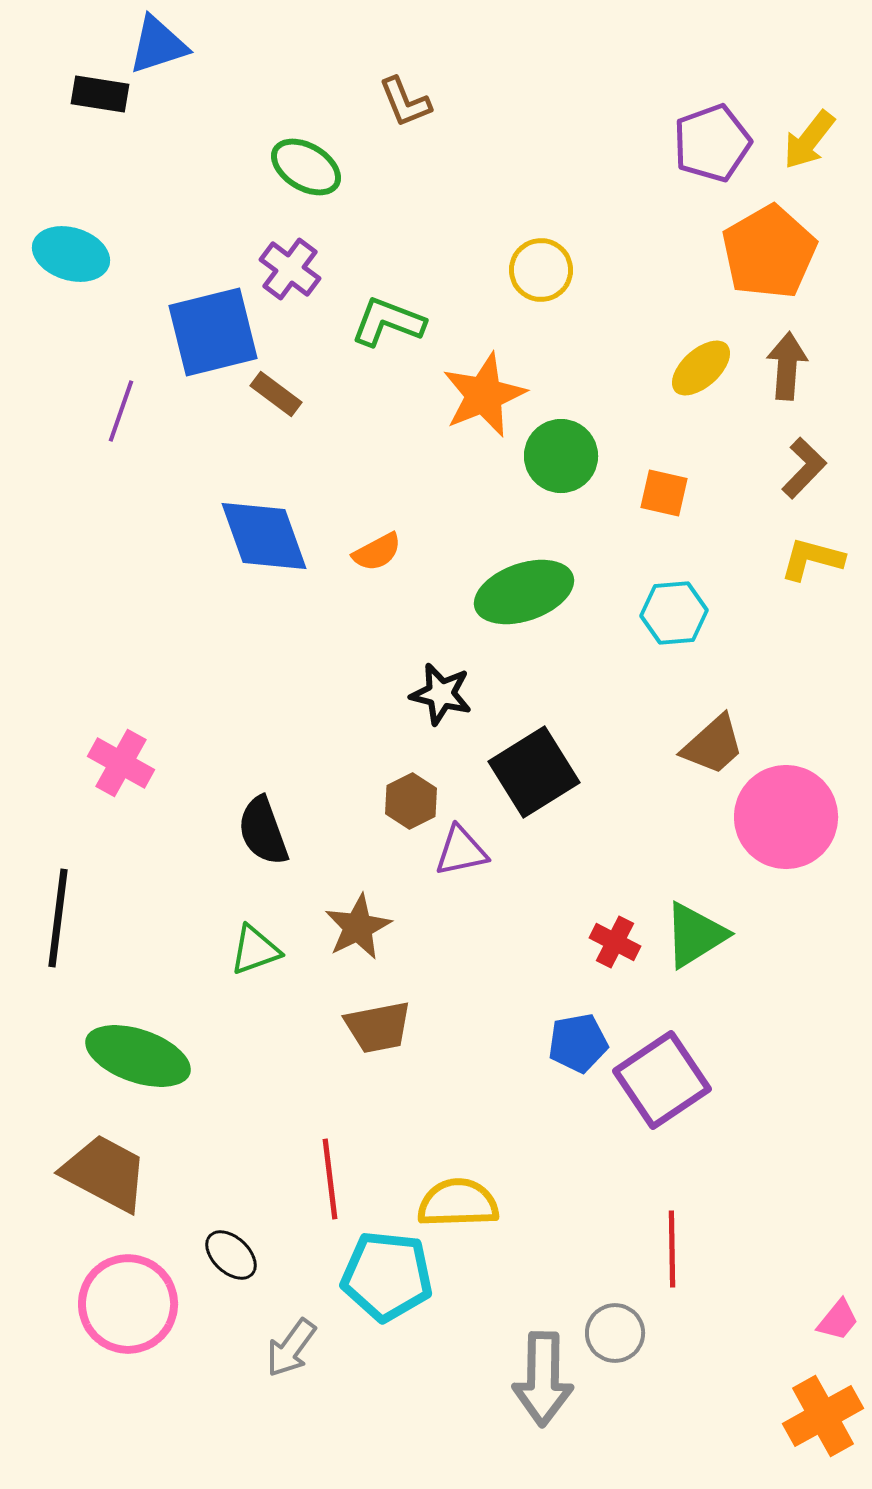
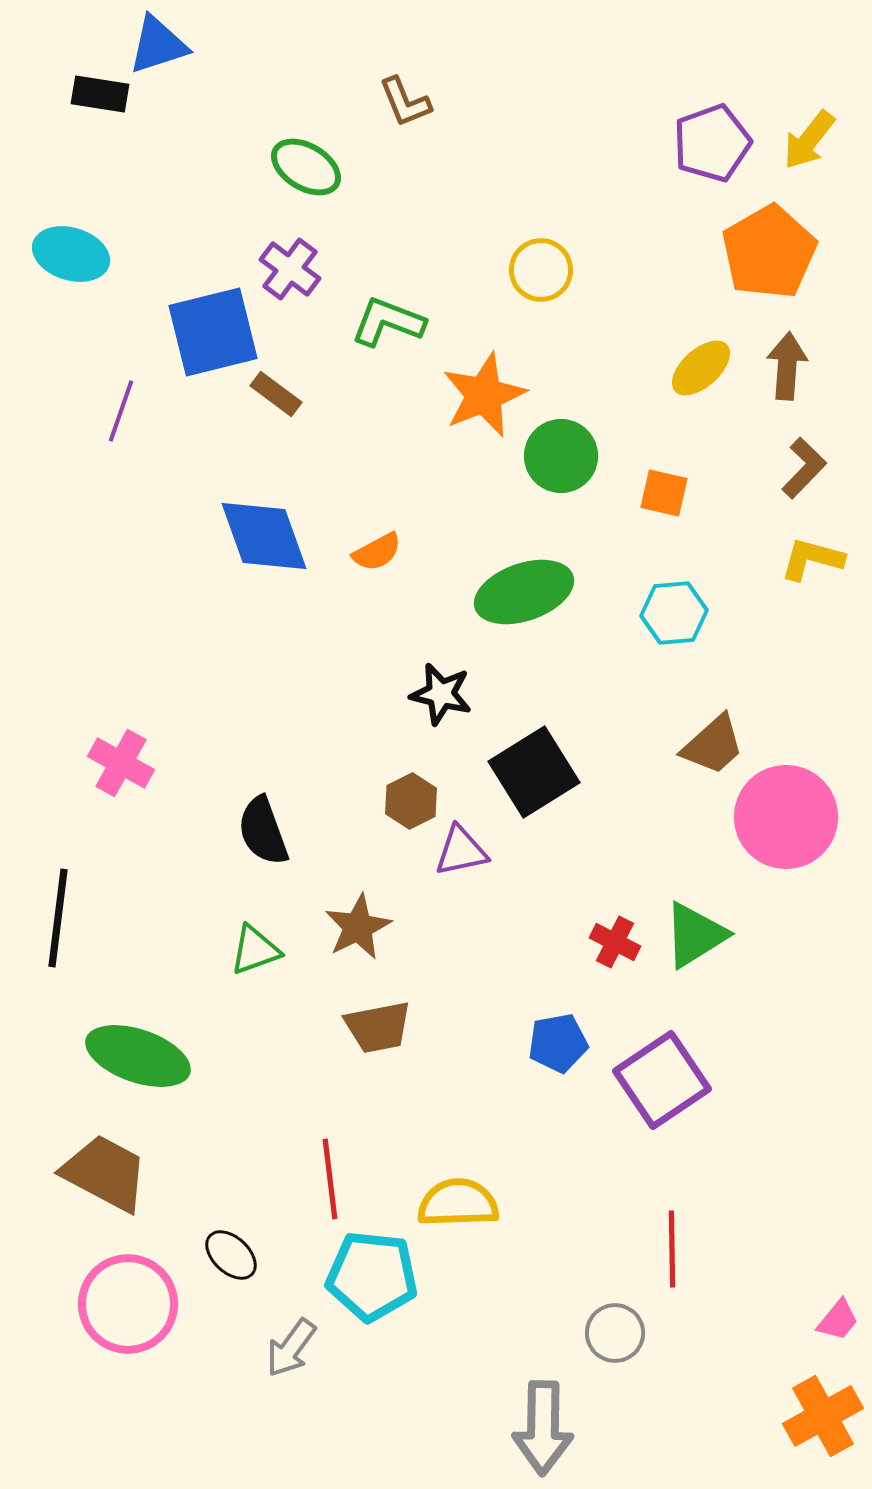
blue pentagon at (578, 1043): moved 20 px left
cyan pentagon at (387, 1276): moved 15 px left
gray arrow at (543, 1379): moved 49 px down
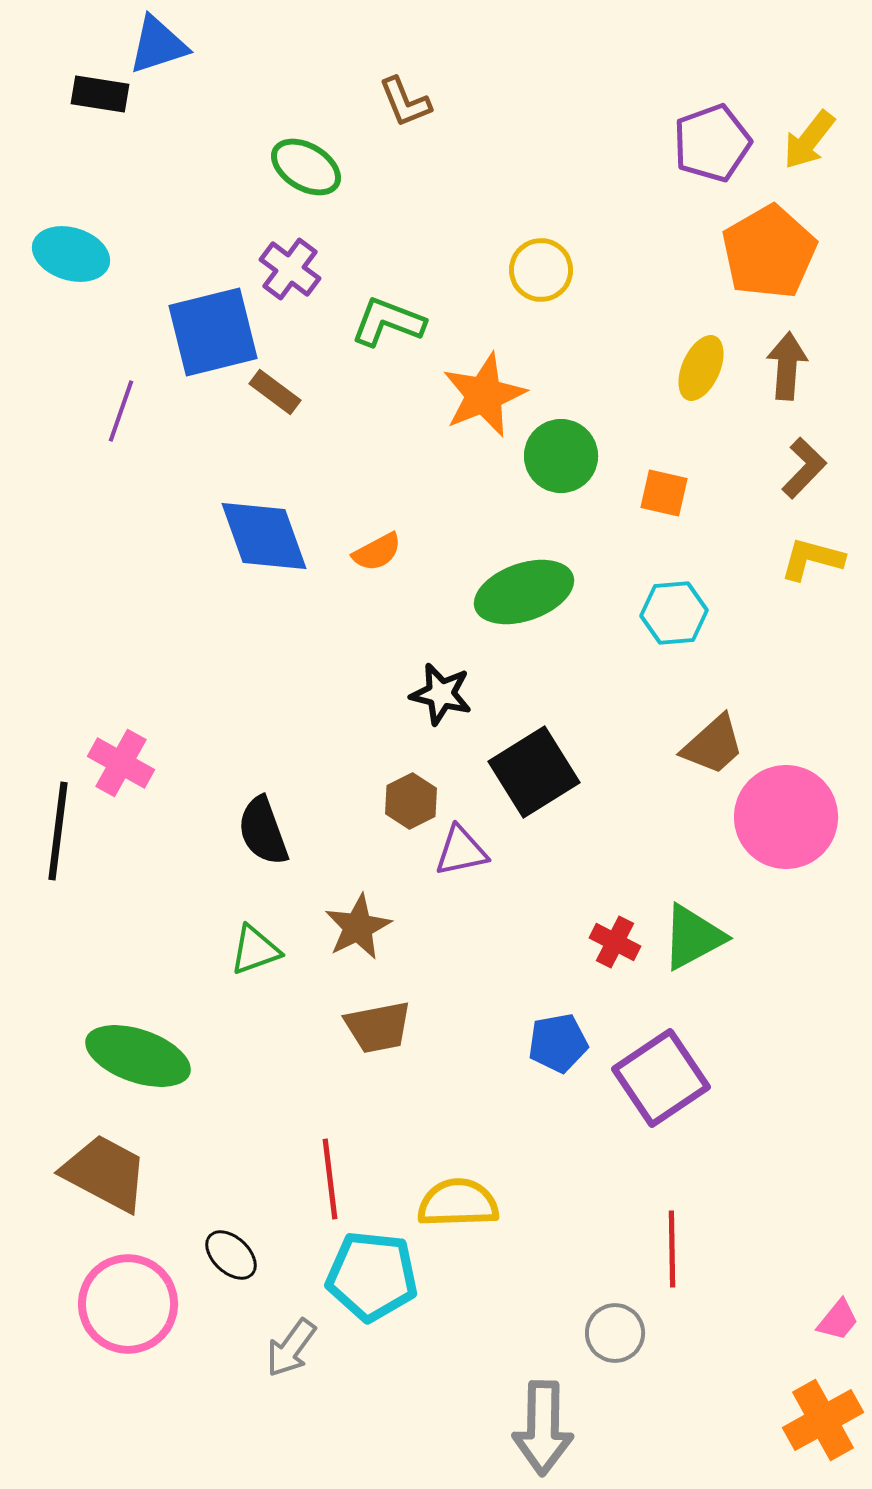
yellow ellipse at (701, 368): rotated 24 degrees counterclockwise
brown rectangle at (276, 394): moved 1 px left, 2 px up
black line at (58, 918): moved 87 px up
green triangle at (695, 935): moved 2 px left, 2 px down; rotated 4 degrees clockwise
purple square at (662, 1080): moved 1 px left, 2 px up
orange cross at (823, 1416): moved 4 px down
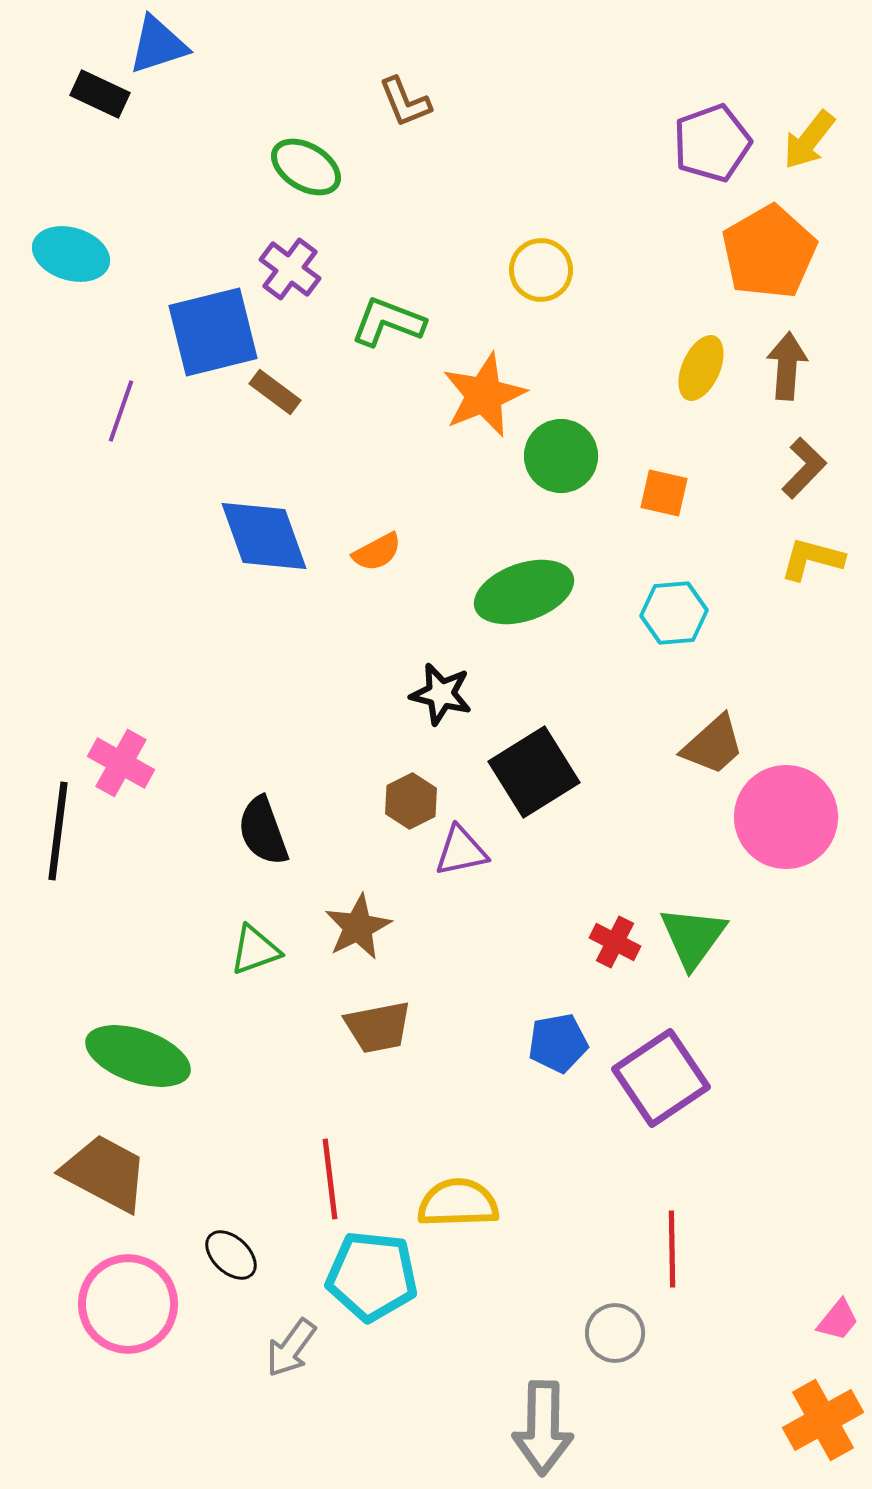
black rectangle at (100, 94): rotated 16 degrees clockwise
green triangle at (693, 937): rotated 26 degrees counterclockwise
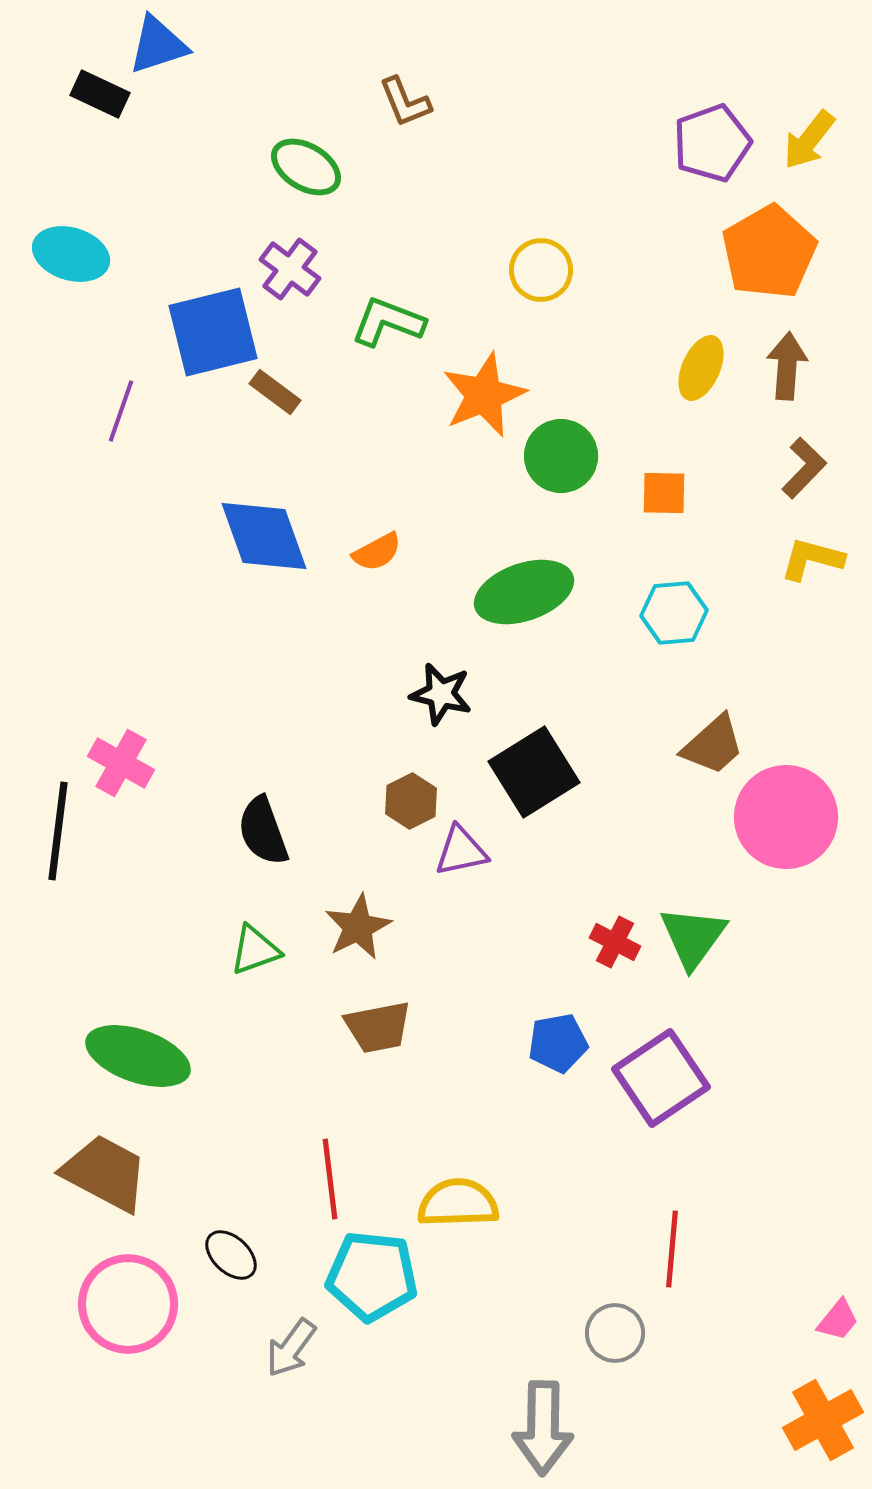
orange square at (664, 493): rotated 12 degrees counterclockwise
red line at (672, 1249): rotated 6 degrees clockwise
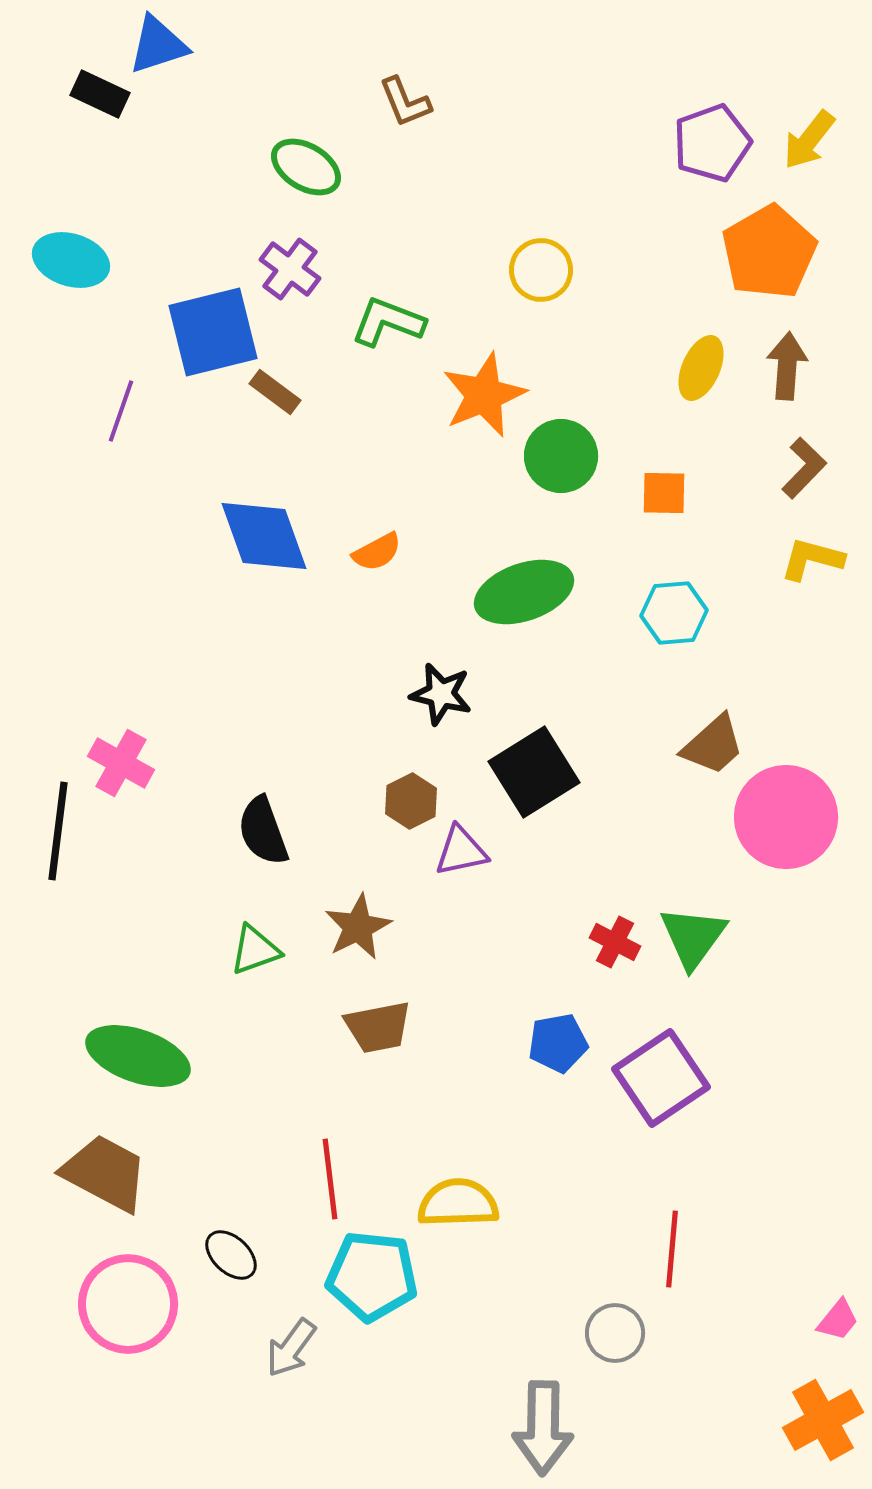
cyan ellipse at (71, 254): moved 6 px down
